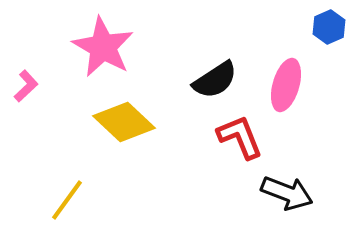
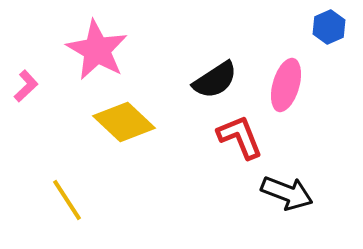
pink star: moved 6 px left, 3 px down
yellow line: rotated 69 degrees counterclockwise
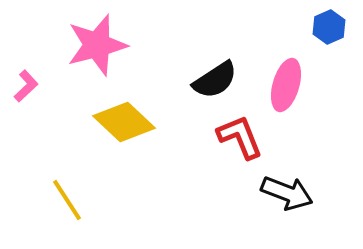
pink star: moved 5 px up; rotated 28 degrees clockwise
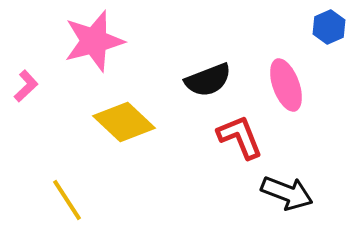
pink star: moved 3 px left, 4 px up
black semicircle: moved 7 px left; rotated 12 degrees clockwise
pink ellipse: rotated 36 degrees counterclockwise
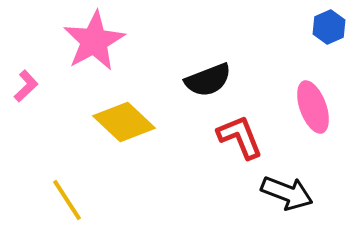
pink star: rotated 14 degrees counterclockwise
pink ellipse: moved 27 px right, 22 px down
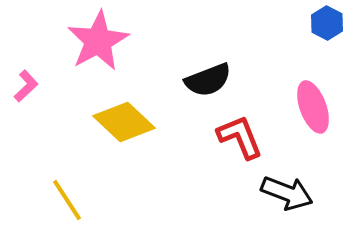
blue hexagon: moved 2 px left, 4 px up; rotated 8 degrees counterclockwise
pink star: moved 4 px right
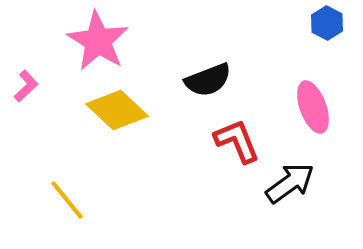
pink star: rotated 12 degrees counterclockwise
yellow diamond: moved 7 px left, 12 px up
red L-shape: moved 3 px left, 4 px down
black arrow: moved 3 px right, 10 px up; rotated 57 degrees counterclockwise
yellow line: rotated 6 degrees counterclockwise
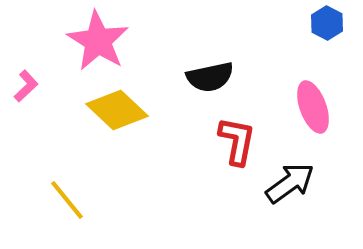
black semicircle: moved 2 px right, 3 px up; rotated 9 degrees clockwise
red L-shape: rotated 33 degrees clockwise
